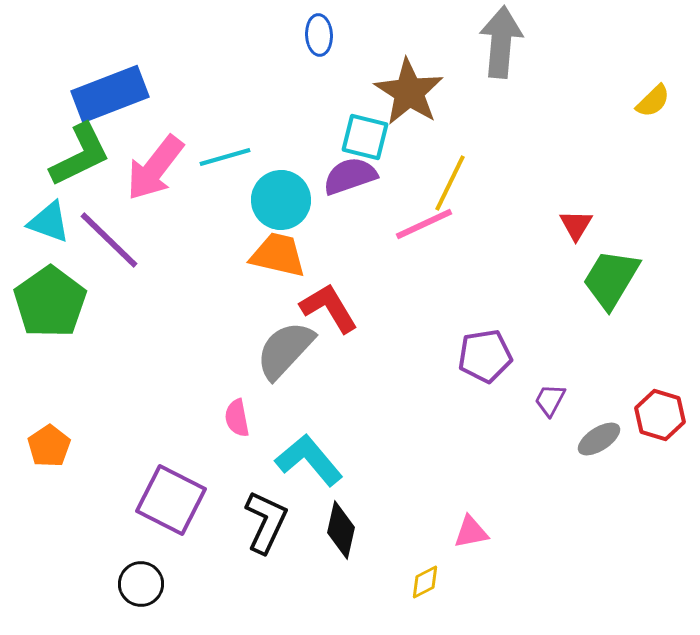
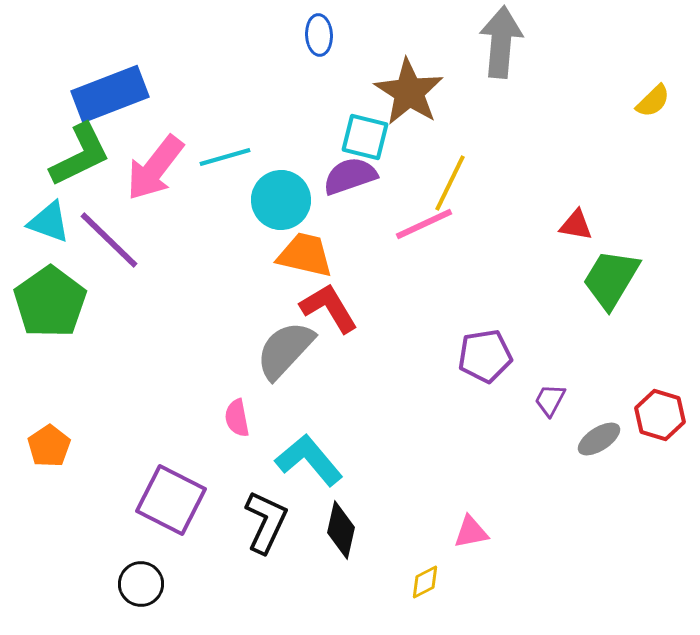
red triangle: rotated 51 degrees counterclockwise
orange trapezoid: moved 27 px right
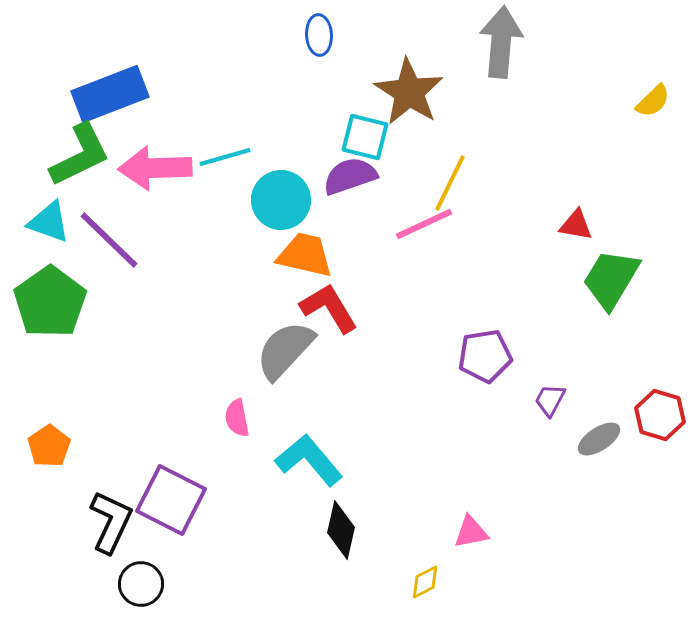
pink arrow: rotated 50 degrees clockwise
black L-shape: moved 155 px left
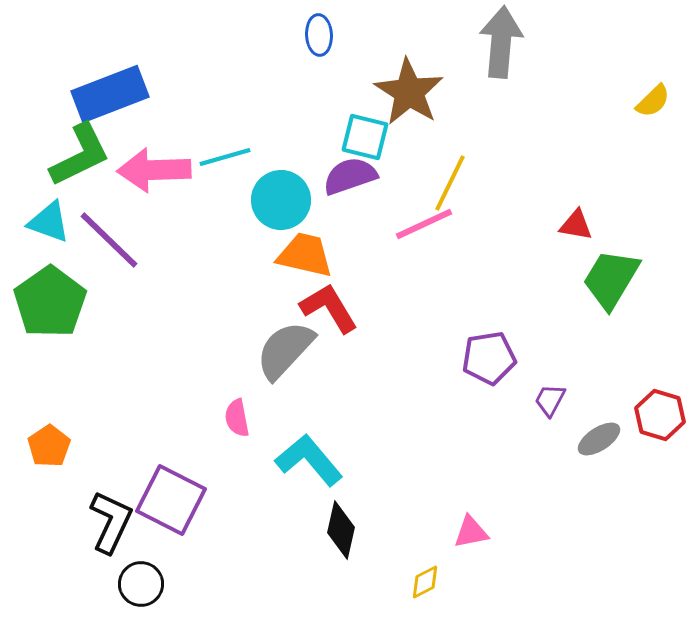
pink arrow: moved 1 px left, 2 px down
purple pentagon: moved 4 px right, 2 px down
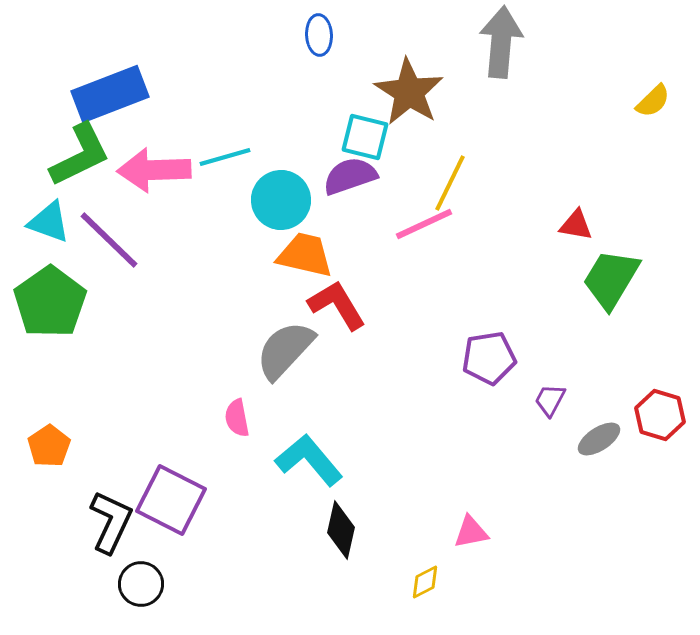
red L-shape: moved 8 px right, 3 px up
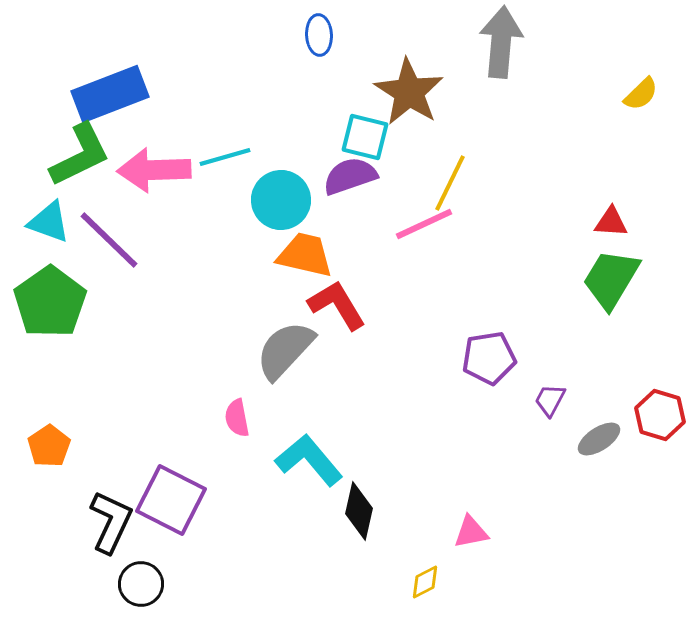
yellow semicircle: moved 12 px left, 7 px up
red triangle: moved 35 px right, 3 px up; rotated 6 degrees counterclockwise
black diamond: moved 18 px right, 19 px up
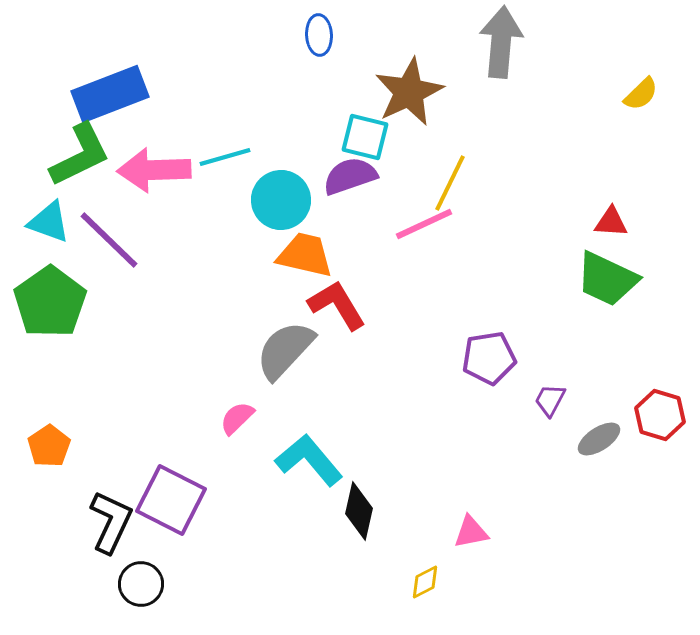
brown star: rotated 14 degrees clockwise
green trapezoid: moved 4 px left; rotated 96 degrees counterclockwise
pink semicircle: rotated 57 degrees clockwise
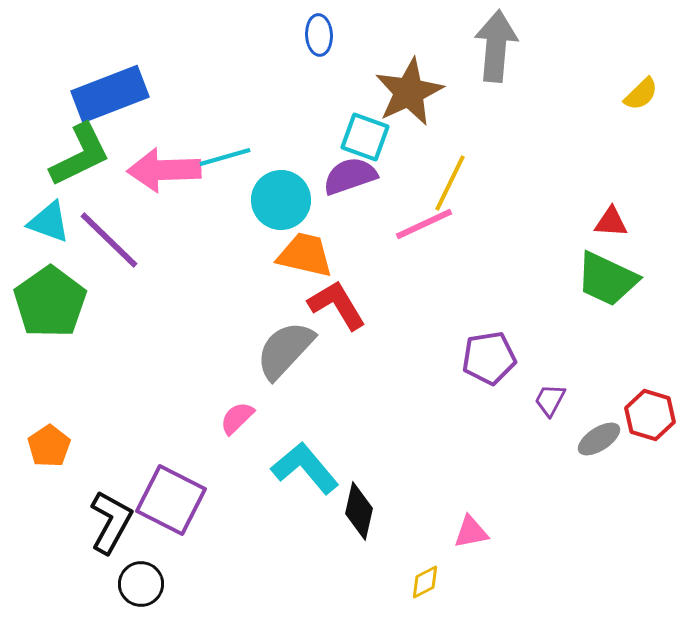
gray arrow: moved 5 px left, 4 px down
cyan square: rotated 6 degrees clockwise
pink arrow: moved 10 px right
red hexagon: moved 10 px left
cyan L-shape: moved 4 px left, 8 px down
black L-shape: rotated 4 degrees clockwise
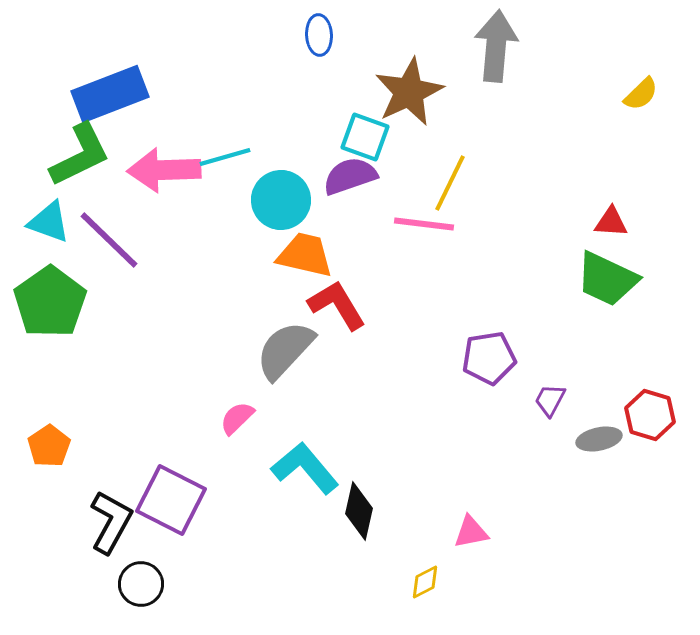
pink line: rotated 32 degrees clockwise
gray ellipse: rotated 21 degrees clockwise
